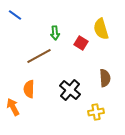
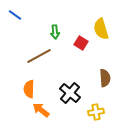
green arrow: moved 1 px up
black cross: moved 3 px down
orange arrow: moved 28 px right, 3 px down; rotated 24 degrees counterclockwise
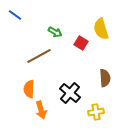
green arrow: rotated 56 degrees counterclockwise
orange arrow: rotated 144 degrees counterclockwise
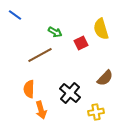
red square: rotated 32 degrees clockwise
brown line: moved 1 px right, 1 px up
brown semicircle: rotated 48 degrees clockwise
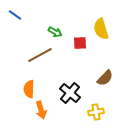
red square: moved 1 px left; rotated 24 degrees clockwise
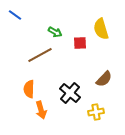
brown semicircle: moved 1 px left, 1 px down
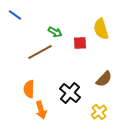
brown line: moved 3 px up
yellow cross: moved 3 px right; rotated 28 degrees counterclockwise
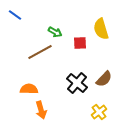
orange semicircle: rotated 90 degrees clockwise
black cross: moved 7 px right, 10 px up
